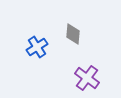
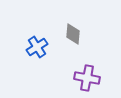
purple cross: rotated 25 degrees counterclockwise
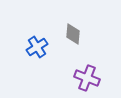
purple cross: rotated 10 degrees clockwise
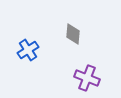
blue cross: moved 9 px left, 3 px down
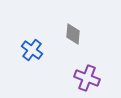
blue cross: moved 4 px right; rotated 20 degrees counterclockwise
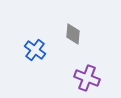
blue cross: moved 3 px right
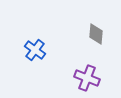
gray diamond: moved 23 px right
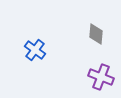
purple cross: moved 14 px right, 1 px up
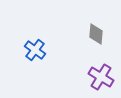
purple cross: rotated 10 degrees clockwise
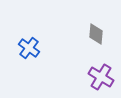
blue cross: moved 6 px left, 2 px up
